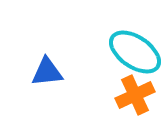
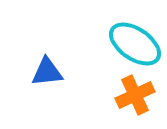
cyan ellipse: moved 8 px up
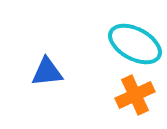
cyan ellipse: rotated 6 degrees counterclockwise
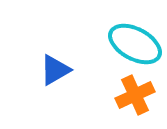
blue triangle: moved 8 px right, 2 px up; rotated 24 degrees counterclockwise
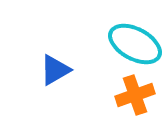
orange cross: rotated 6 degrees clockwise
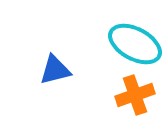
blue triangle: rotated 16 degrees clockwise
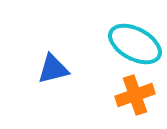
blue triangle: moved 2 px left, 1 px up
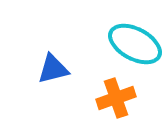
orange cross: moved 19 px left, 3 px down
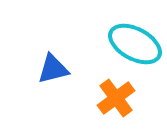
orange cross: rotated 18 degrees counterclockwise
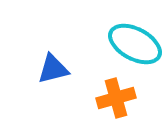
orange cross: rotated 21 degrees clockwise
